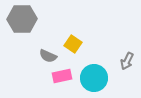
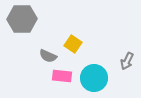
pink rectangle: rotated 18 degrees clockwise
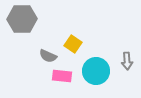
gray arrow: rotated 30 degrees counterclockwise
cyan circle: moved 2 px right, 7 px up
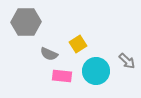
gray hexagon: moved 4 px right, 3 px down
yellow square: moved 5 px right; rotated 24 degrees clockwise
gray semicircle: moved 1 px right, 2 px up
gray arrow: rotated 42 degrees counterclockwise
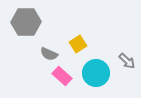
cyan circle: moved 2 px down
pink rectangle: rotated 36 degrees clockwise
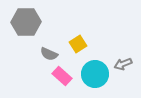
gray arrow: moved 4 px left, 3 px down; rotated 114 degrees clockwise
cyan circle: moved 1 px left, 1 px down
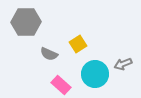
pink rectangle: moved 1 px left, 9 px down
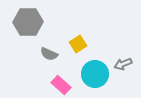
gray hexagon: moved 2 px right
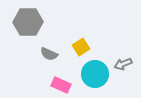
yellow square: moved 3 px right, 3 px down
pink rectangle: rotated 18 degrees counterclockwise
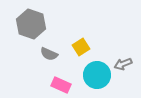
gray hexagon: moved 3 px right, 2 px down; rotated 20 degrees clockwise
cyan circle: moved 2 px right, 1 px down
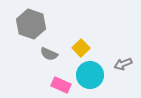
yellow square: moved 1 px down; rotated 12 degrees counterclockwise
cyan circle: moved 7 px left
